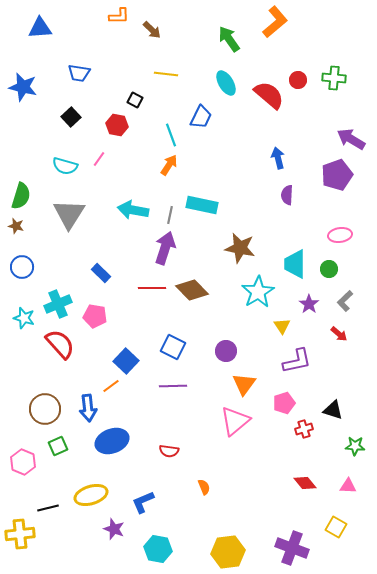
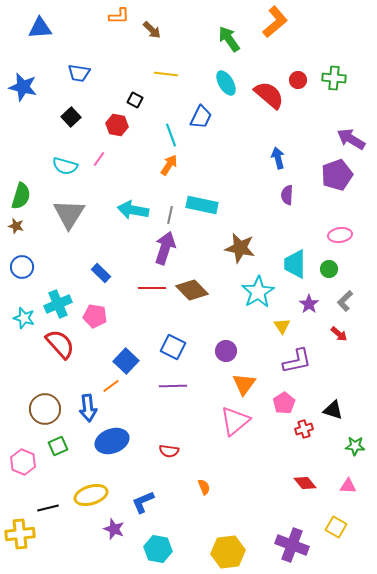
pink pentagon at (284, 403): rotated 15 degrees counterclockwise
purple cross at (292, 548): moved 3 px up
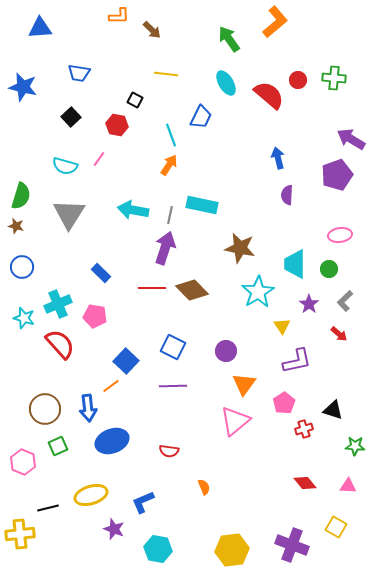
yellow hexagon at (228, 552): moved 4 px right, 2 px up
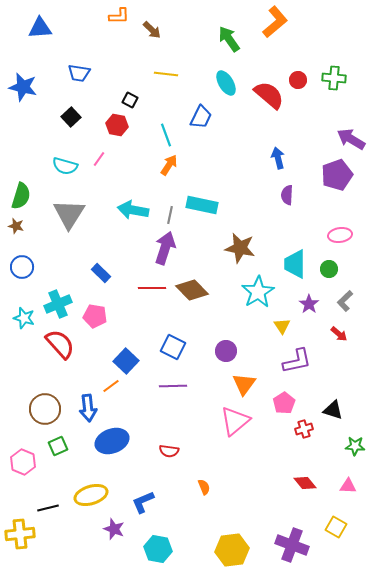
black square at (135, 100): moved 5 px left
cyan line at (171, 135): moved 5 px left
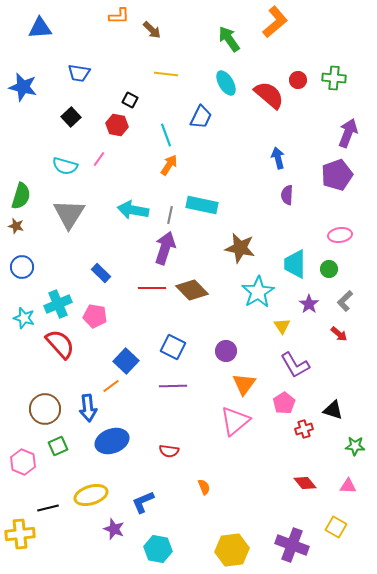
purple arrow at (351, 139): moved 3 px left, 6 px up; rotated 80 degrees clockwise
purple L-shape at (297, 361): moved 2 px left, 4 px down; rotated 72 degrees clockwise
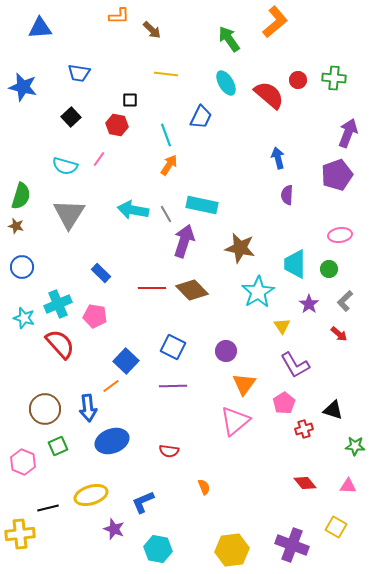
black square at (130, 100): rotated 28 degrees counterclockwise
gray line at (170, 215): moved 4 px left, 1 px up; rotated 42 degrees counterclockwise
purple arrow at (165, 248): moved 19 px right, 7 px up
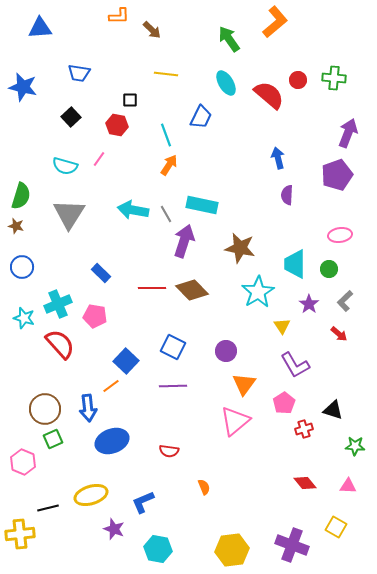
green square at (58, 446): moved 5 px left, 7 px up
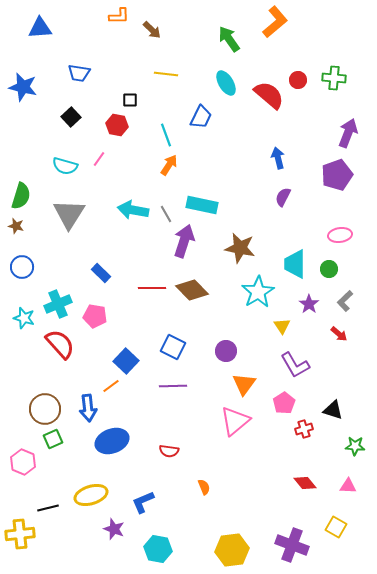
purple semicircle at (287, 195): moved 4 px left, 2 px down; rotated 24 degrees clockwise
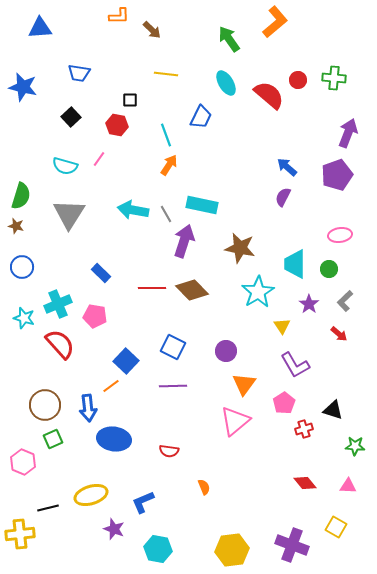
blue arrow at (278, 158): moved 9 px right, 9 px down; rotated 35 degrees counterclockwise
brown circle at (45, 409): moved 4 px up
blue ellipse at (112, 441): moved 2 px right, 2 px up; rotated 28 degrees clockwise
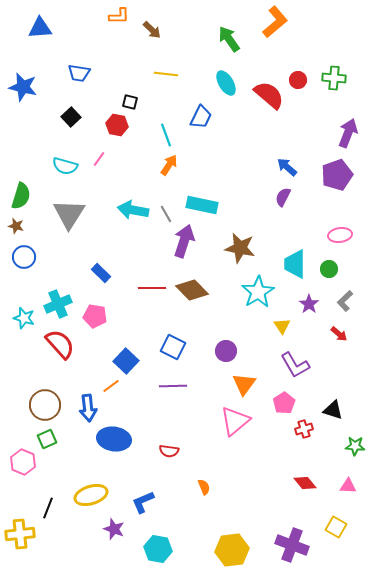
black square at (130, 100): moved 2 px down; rotated 14 degrees clockwise
blue circle at (22, 267): moved 2 px right, 10 px up
green square at (53, 439): moved 6 px left
black line at (48, 508): rotated 55 degrees counterclockwise
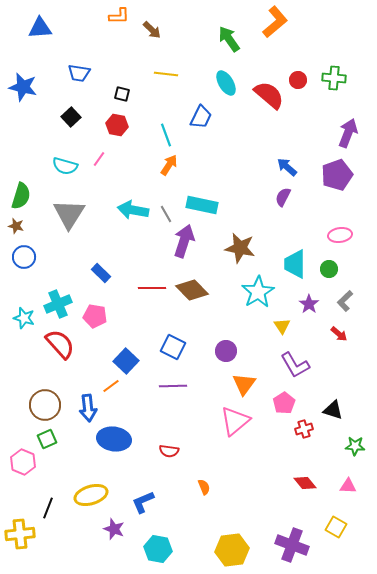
black square at (130, 102): moved 8 px left, 8 px up
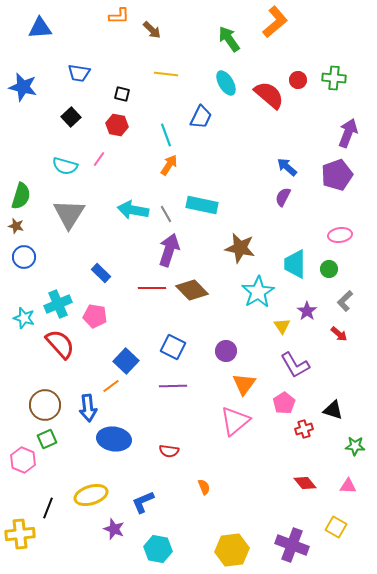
purple arrow at (184, 241): moved 15 px left, 9 px down
purple star at (309, 304): moved 2 px left, 7 px down
pink hexagon at (23, 462): moved 2 px up
